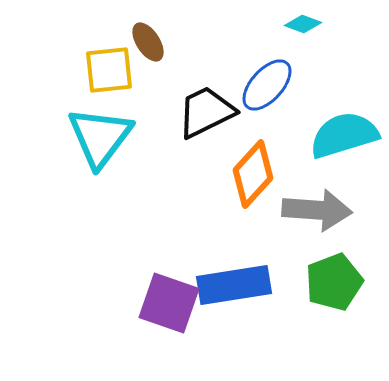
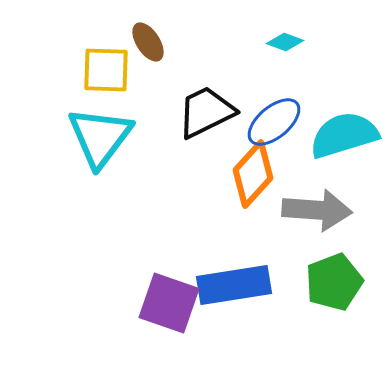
cyan diamond: moved 18 px left, 18 px down
yellow square: moved 3 px left; rotated 8 degrees clockwise
blue ellipse: moved 7 px right, 37 px down; rotated 8 degrees clockwise
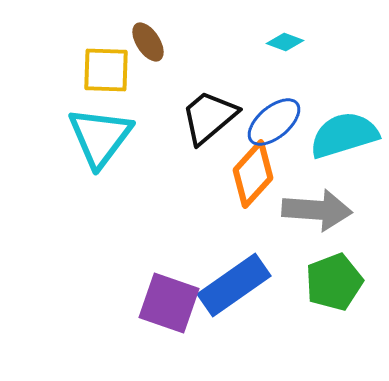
black trapezoid: moved 3 px right, 5 px down; rotated 14 degrees counterclockwise
blue rectangle: rotated 26 degrees counterclockwise
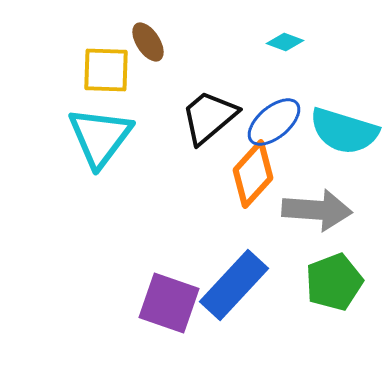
cyan semicircle: moved 4 px up; rotated 146 degrees counterclockwise
blue rectangle: rotated 12 degrees counterclockwise
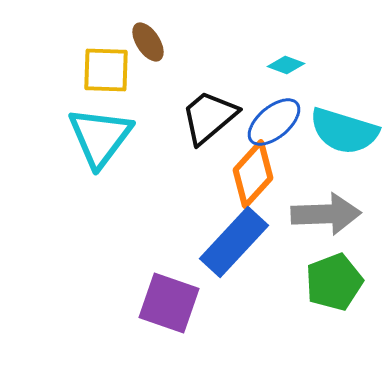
cyan diamond: moved 1 px right, 23 px down
gray arrow: moved 9 px right, 4 px down; rotated 6 degrees counterclockwise
blue rectangle: moved 43 px up
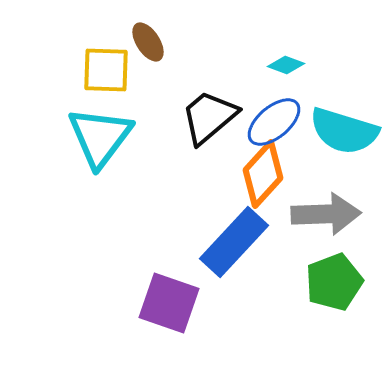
orange diamond: moved 10 px right
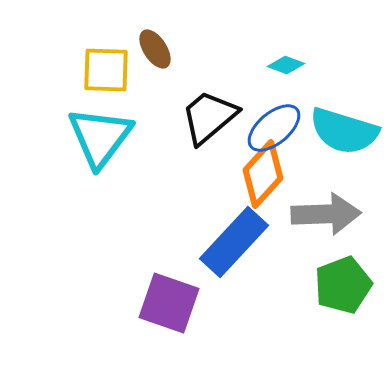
brown ellipse: moved 7 px right, 7 px down
blue ellipse: moved 6 px down
green pentagon: moved 9 px right, 3 px down
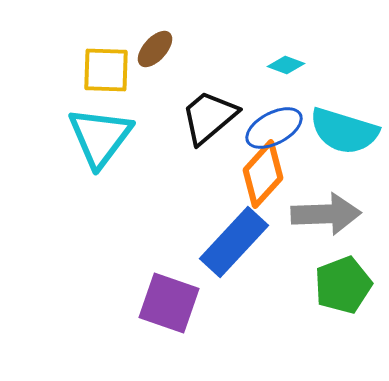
brown ellipse: rotated 75 degrees clockwise
blue ellipse: rotated 12 degrees clockwise
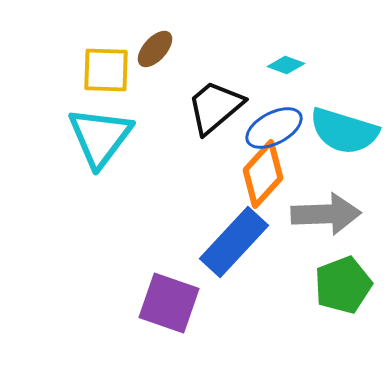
black trapezoid: moved 6 px right, 10 px up
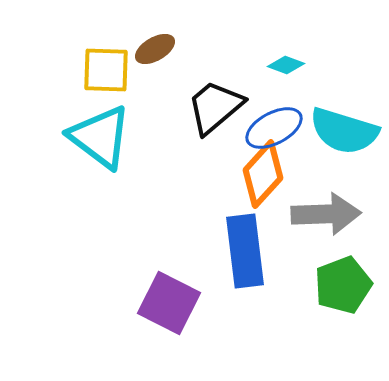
brown ellipse: rotated 18 degrees clockwise
cyan triangle: rotated 30 degrees counterclockwise
blue rectangle: moved 11 px right, 9 px down; rotated 50 degrees counterclockwise
purple square: rotated 8 degrees clockwise
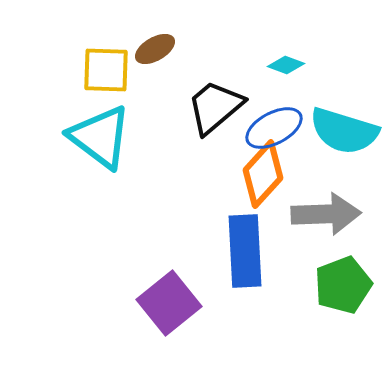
blue rectangle: rotated 4 degrees clockwise
purple square: rotated 24 degrees clockwise
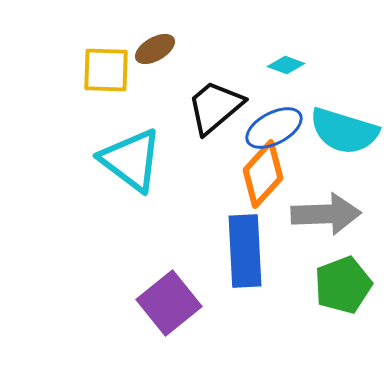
cyan triangle: moved 31 px right, 23 px down
